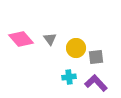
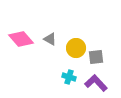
gray triangle: rotated 24 degrees counterclockwise
cyan cross: rotated 24 degrees clockwise
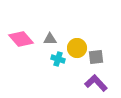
gray triangle: rotated 32 degrees counterclockwise
yellow circle: moved 1 px right
cyan cross: moved 11 px left, 18 px up
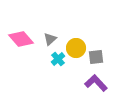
gray triangle: rotated 40 degrees counterclockwise
yellow circle: moved 1 px left
cyan cross: rotated 32 degrees clockwise
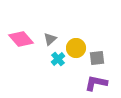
gray square: moved 1 px right, 1 px down
purple L-shape: rotated 35 degrees counterclockwise
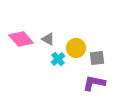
gray triangle: moved 2 px left; rotated 48 degrees counterclockwise
purple L-shape: moved 2 px left
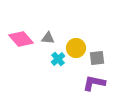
gray triangle: moved 1 px up; rotated 24 degrees counterclockwise
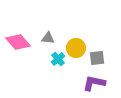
pink diamond: moved 3 px left, 3 px down
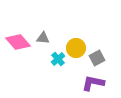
gray triangle: moved 5 px left
gray square: rotated 21 degrees counterclockwise
purple L-shape: moved 1 px left
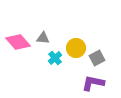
cyan cross: moved 3 px left, 1 px up
